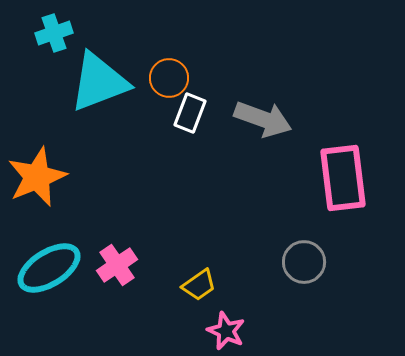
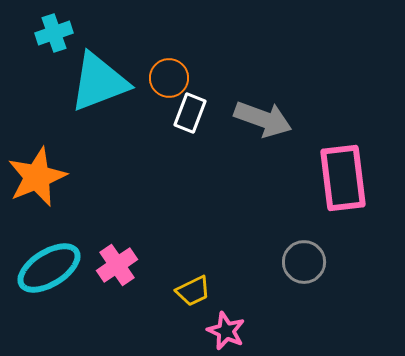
yellow trapezoid: moved 6 px left, 6 px down; rotated 9 degrees clockwise
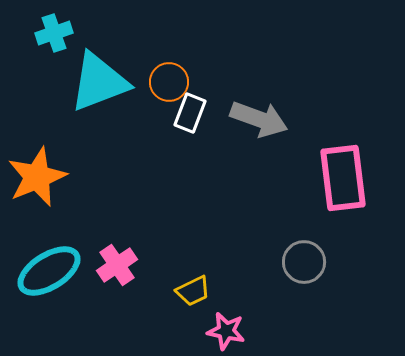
orange circle: moved 4 px down
gray arrow: moved 4 px left
cyan ellipse: moved 3 px down
pink star: rotated 12 degrees counterclockwise
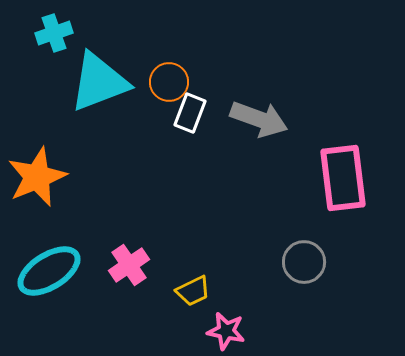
pink cross: moved 12 px right
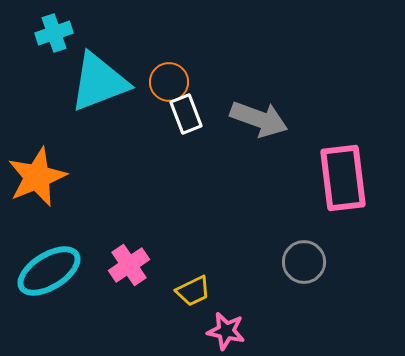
white rectangle: moved 4 px left, 1 px down; rotated 42 degrees counterclockwise
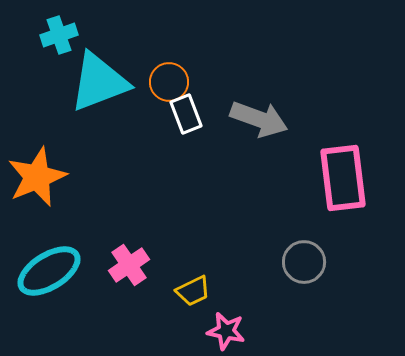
cyan cross: moved 5 px right, 2 px down
